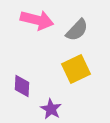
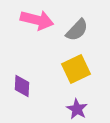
purple star: moved 26 px right
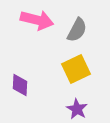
gray semicircle: rotated 15 degrees counterclockwise
purple diamond: moved 2 px left, 1 px up
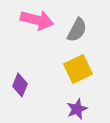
yellow square: moved 2 px right
purple diamond: rotated 20 degrees clockwise
purple star: rotated 20 degrees clockwise
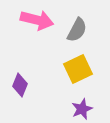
purple star: moved 5 px right
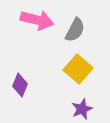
gray semicircle: moved 2 px left
yellow square: rotated 24 degrees counterclockwise
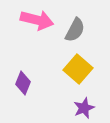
purple diamond: moved 3 px right, 2 px up
purple star: moved 2 px right, 1 px up
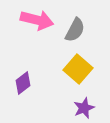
purple diamond: rotated 30 degrees clockwise
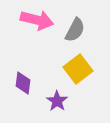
yellow square: rotated 12 degrees clockwise
purple diamond: rotated 45 degrees counterclockwise
purple star: moved 27 px left, 7 px up; rotated 15 degrees counterclockwise
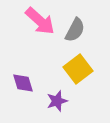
pink arrow: moved 3 px right, 1 px down; rotated 28 degrees clockwise
purple diamond: rotated 25 degrees counterclockwise
purple star: rotated 20 degrees clockwise
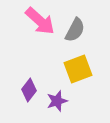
yellow square: rotated 16 degrees clockwise
purple diamond: moved 6 px right, 7 px down; rotated 55 degrees clockwise
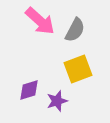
purple diamond: rotated 35 degrees clockwise
